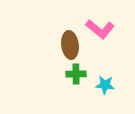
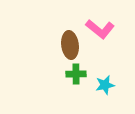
cyan star: rotated 18 degrees counterclockwise
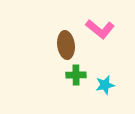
brown ellipse: moved 4 px left
green cross: moved 1 px down
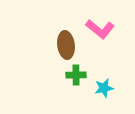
cyan star: moved 1 px left, 3 px down
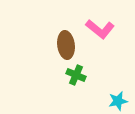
green cross: rotated 24 degrees clockwise
cyan star: moved 14 px right, 13 px down
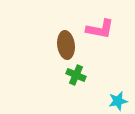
pink L-shape: rotated 28 degrees counterclockwise
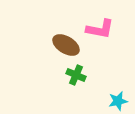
brown ellipse: rotated 52 degrees counterclockwise
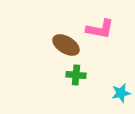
green cross: rotated 18 degrees counterclockwise
cyan star: moved 3 px right, 8 px up
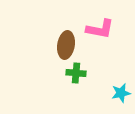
brown ellipse: rotated 68 degrees clockwise
green cross: moved 2 px up
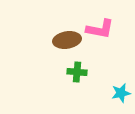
brown ellipse: moved 1 px right, 5 px up; rotated 72 degrees clockwise
green cross: moved 1 px right, 1 px up
